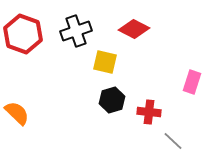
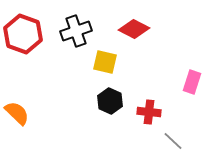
black hexagon: moved 2 px left, 1 px down; rotated 20 degrees counterclockwise
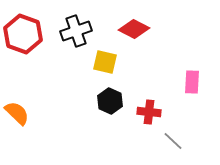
pink rectangle: rotated 15 degrees counterclockwise
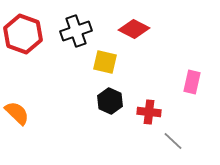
pink rectangle: rotated 10 degrees clockwise
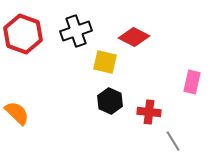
red diamond: moved 8 px down
gray line: rotated 15 degrees clockwise
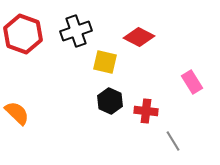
red diamond: moved 5 px right
pink rectangle: rotated 45 degrees counterclockwise
red cross: moved 3 px left, 1 px up
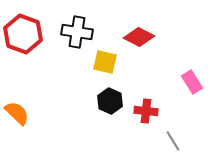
black cross: moved 1 px right, 1 px down; rotated 28 degrees clockwise
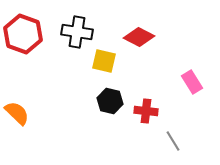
yellow square: moved 1 px left, 1 px up
black hexagon: rotated 10 degrees counterclockwise
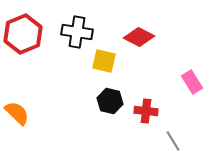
red hexagon: rotated 18 degrees clockwise
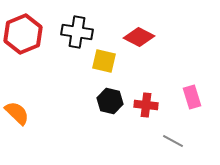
pink rectangle: moved 15 px down; rotated 15 degrees clockwise
red cross: moved 6 px up
gray line: rotated 30 degrees counterclockwise
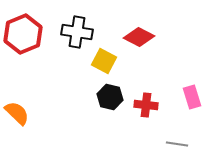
yellow square: rotated 15 degrees clockwise
black hexagon: moved 4 px up
gray line: moved 4 px right, 3 px down; rotated 20 degrees counterclockwise
